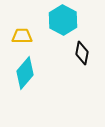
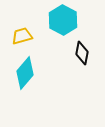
yellow trapezoid: rotated 15 degrees counterclockwise
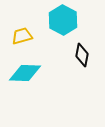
black diamond: moved 2 px down
cyan diamond: rotated 52 degrees clockwise
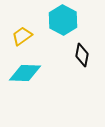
yellow trapezoid: rotated 20 degrees counterclockwise
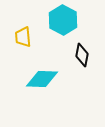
yellow trapezoid: moved 1 px right, 1 px down; rotated 60 degrees counterclockwise
cyan diamond: moved 17 px right, 6 px down
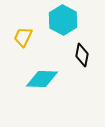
yellow trapezoid: rotated 30 degrees clockwise
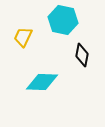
cyan hexagon: rotated 16 degrees counterclockwise
cyan diamond: moved 3 px down
